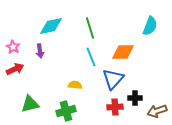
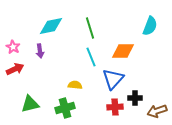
orange diamond: moved 1 px up
green cross: moved 1 px left, 3 px up
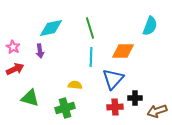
cyan diamond: moved 2 px down
cyan line: rotated 24 degrees clockwise
green triangle: moved 6 px up; rotated 30 degrees clockwise
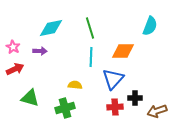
purple arrow: rotated 80 degrees counterclockwise
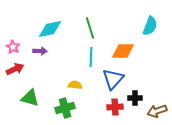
cyan diamond: moved 1 px left, 1 px down
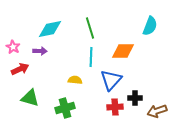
red arrow: moved 5 px right
blue triangle: moved 2 px left, 1 px down
yellow semicircle: moved 5 px up
